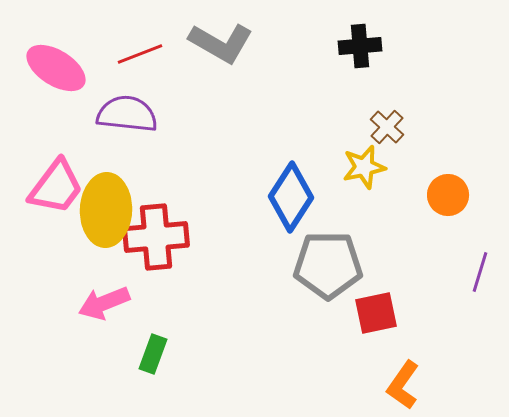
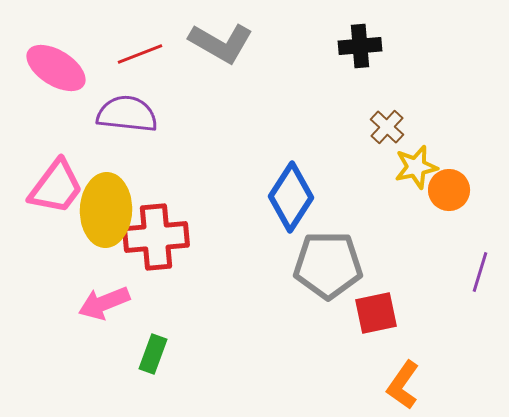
yellow star: moved 52 px right
orange circle: moved 1 px right, 5 px up
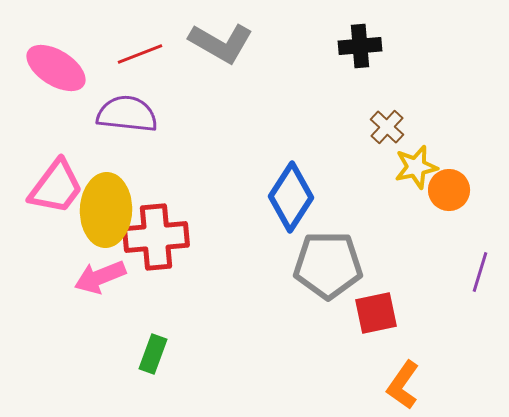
pink arrow: moved 4 px left, 26 px up
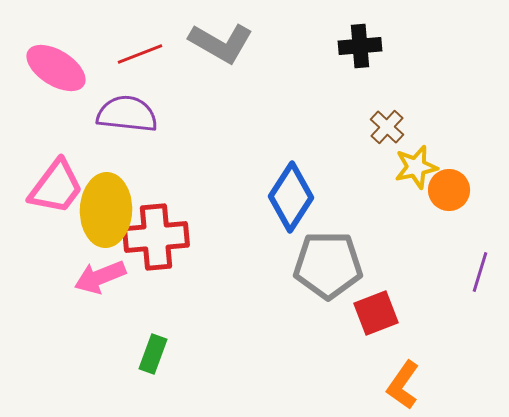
red square: rotated 9 degrees counterclockwise
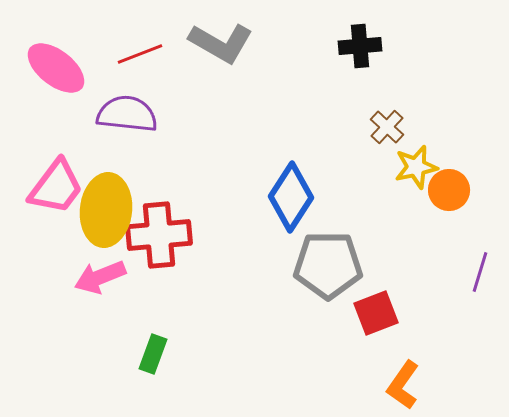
pink ellipse: rotated 6 degrees clockwise
yellow ellipse: rotated 4 degrees clockwise
red cross: moved 3 px right, 2 px up
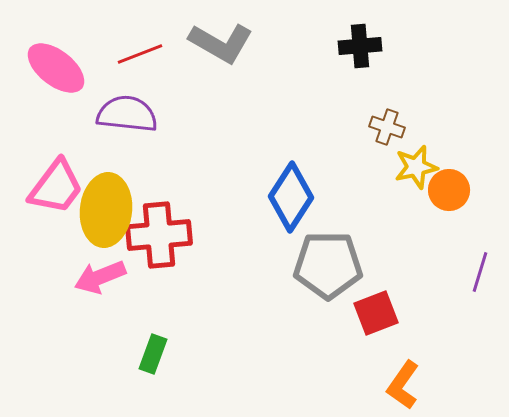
brown cross: rotated 24 degrees counterclockwise
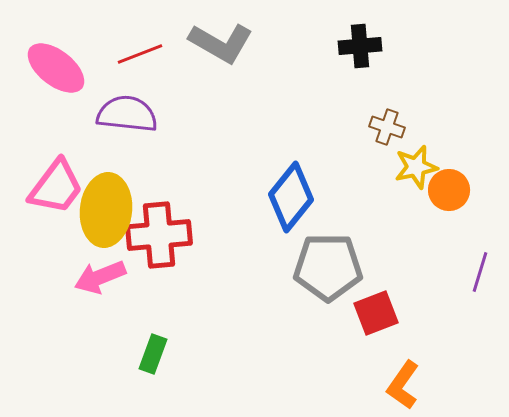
blue diamond: rotated 6 degrees clockwise
gray pentagon: moved 2 px down
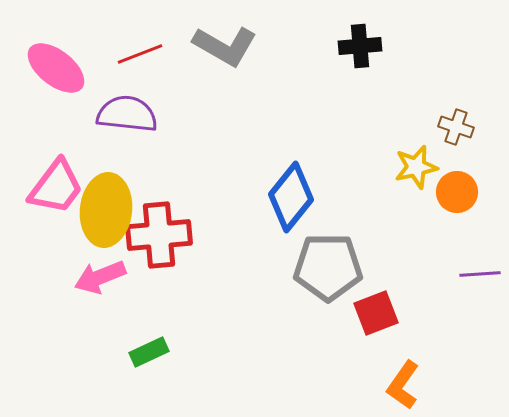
gray L-shape: moved 4 px right, 3 px down
brown cross: moved 69 px right
orange circle: moved 8 px right, 2 px down
purple line: moved 2 px down; rotated 69 degrees clockwise
green rectangle: moved 4 px left, 2 px up; rotated 45 degrees clockwise
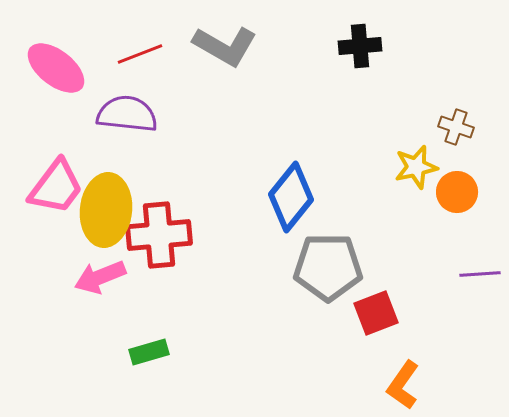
green rectangle: rotated 9 degrees clockwise
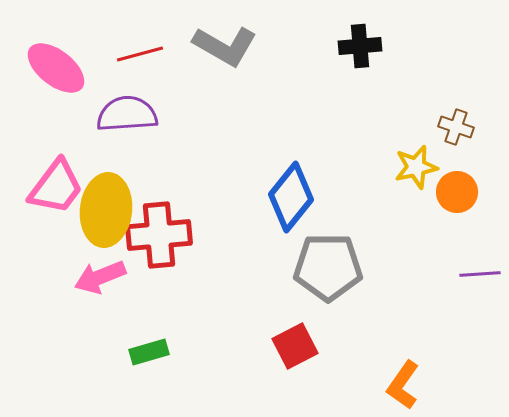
red line: rotated 6 degrees clockwise
purple semicircle: rotated 10 degrees counterclockwise
red square: moved 81 px left, 33 px down; rotated 6 degrees counterclockwise
